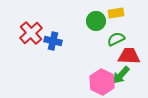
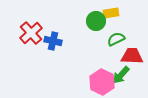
yellow rectangle: moved 5 px left
red trapezoid: moved 3 px right
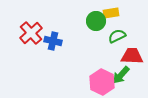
green semicircle: moved 1 px right, 3 px up
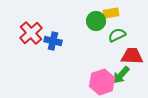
green semicircle: moved 1 px up
pink hexagon: rotated 15 degrees clockwise
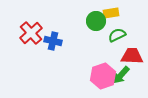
pink hexagon: moved 1 px right, 6 px up
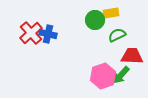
green circle: moved 1 px left, 1 px up
blue cross: moved 5 px left, 7 px up
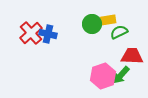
yellow rectangle: moved 3 px left, 7 px down
green circle: moved 3 px left, 4 px down
green semicircle: moved 2 px right, 3 px up
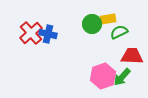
yellow rectangle: moved 1 px up
green arrow: moved 1 px right, 2 px down
